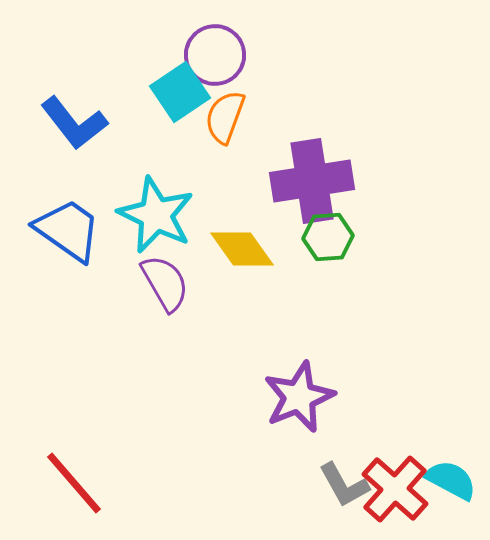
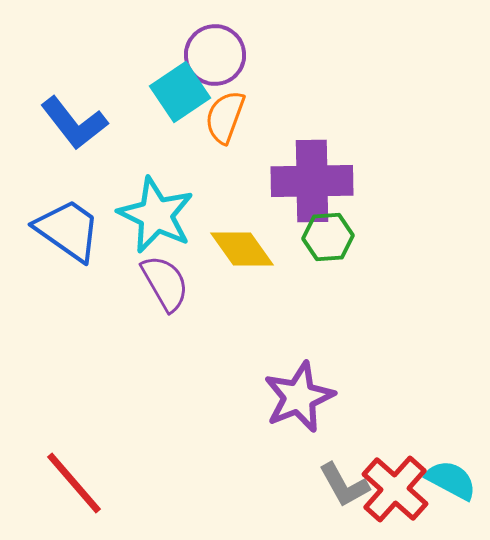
purple cross: rotated 8 degrees clockwise
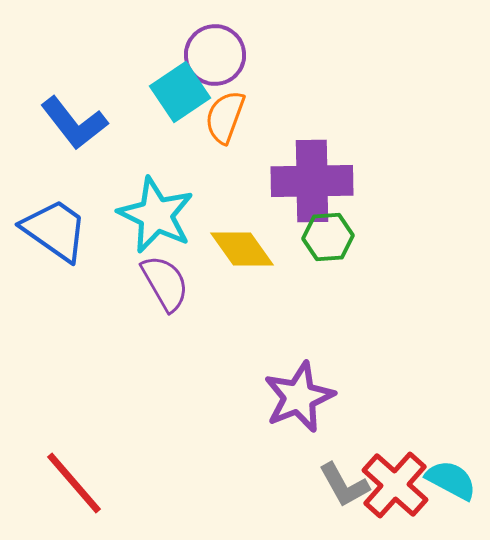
blue trapezoid: moved 13 px left
red cross: moved 4 px up
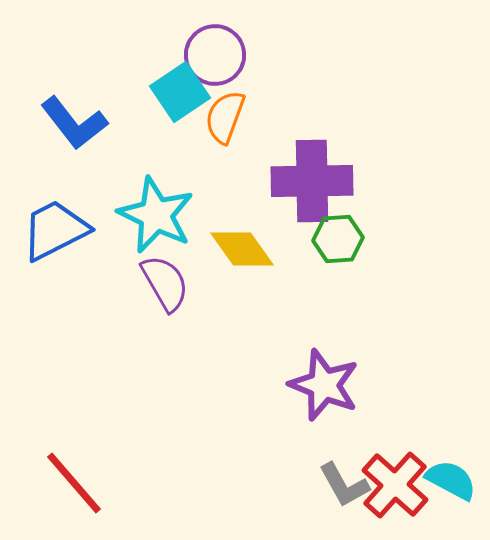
blue trapezoid: rotated 62 degrees counterclockwise
green hexagon: moved 10 px right, 2 px down
purple star: moved 25 px right, 12 px up; rotated 28 degrees counterclockwise
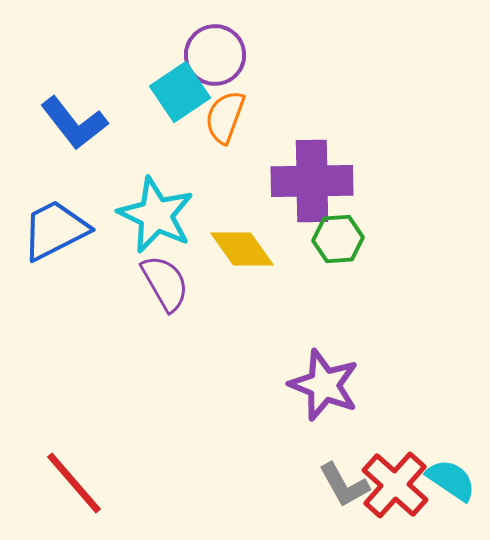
cyan semicircle: rotated 6 degrees clockwise
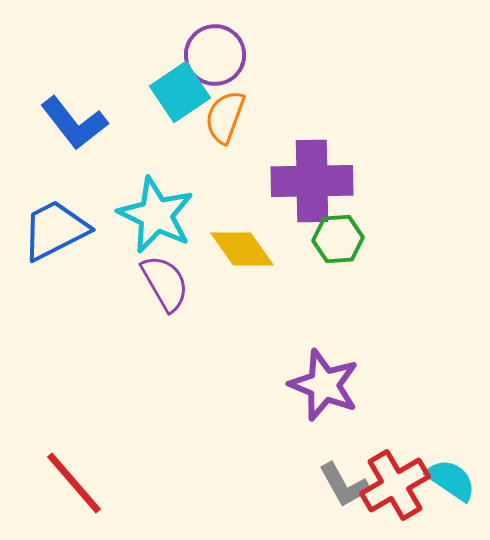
red cross: rotated 18 degrees clockwise
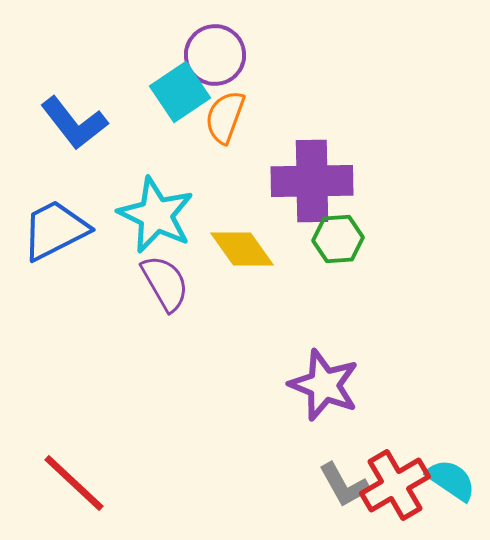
red line: rotated 6 degrees counterclockwise
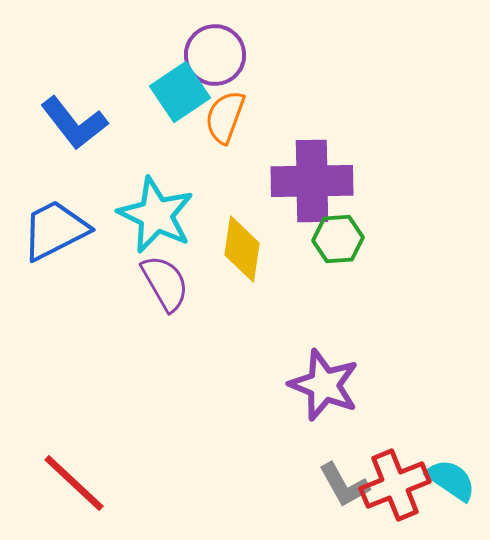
yellow diamond: rotated 44 degrees clockwise
red cross: rotated 8 degrees clockwise
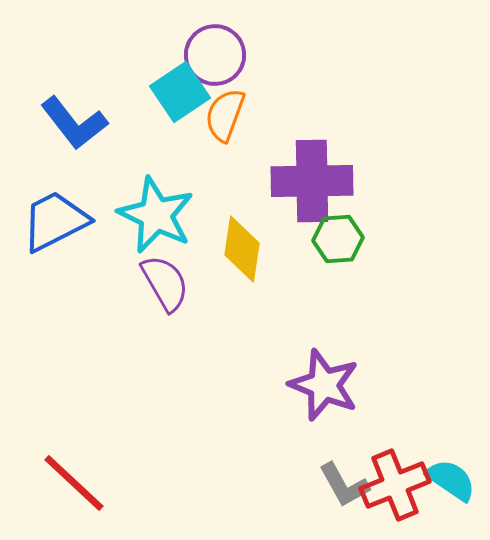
orange semicircle: moved 2 px up
blue trapezoid: moved 9 px up
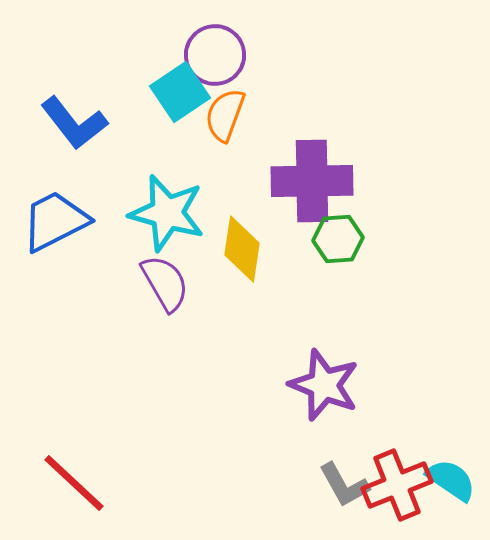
cyan star: moved 11 px right, 2 px up; rotated 10 degrees counterclockwise
red cross: moved 2 px right
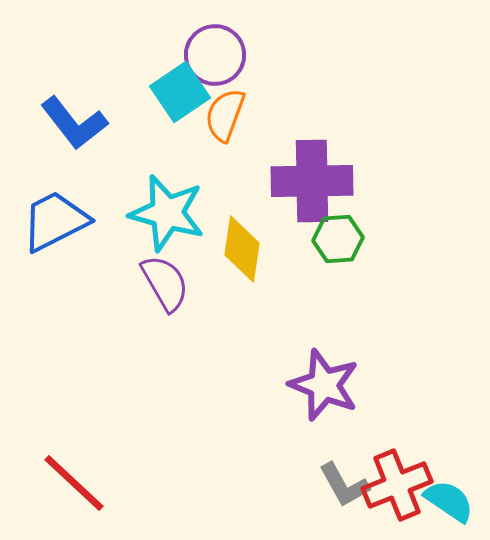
cyan semicircle: moved 2 px left, 21 px down
